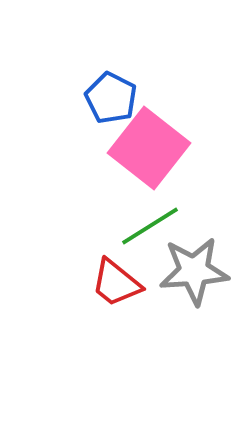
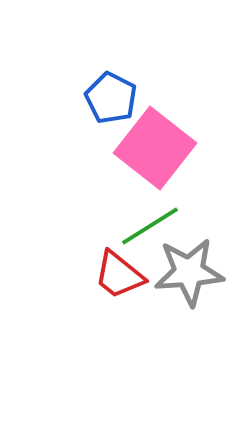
pink square: moved 6 px right
gray star: moved 5 px left, 1 px down
red trapezoid: moved 3 px right, 8 px up
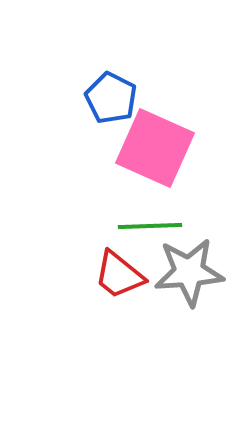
pink square: rotated 14 degrees counterclockwise
green line: rotated 30 degrees clockwise
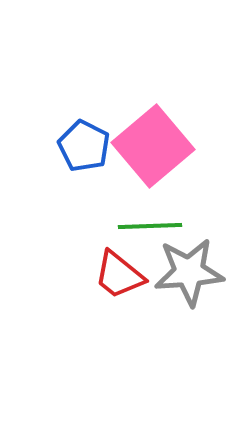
blue pentagon: moved 27 px left, 48 px down
pink square: moved 2 px left, 2 px up; rotated 26 degrees clockwise
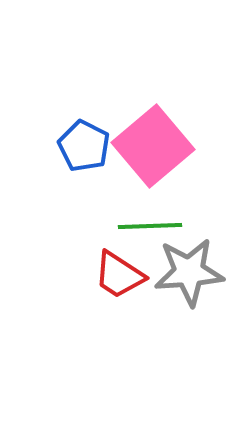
red trapezoid: rotated 6 degrees counterclockwise
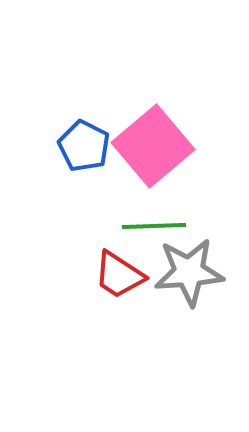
green line: moved 4 px right
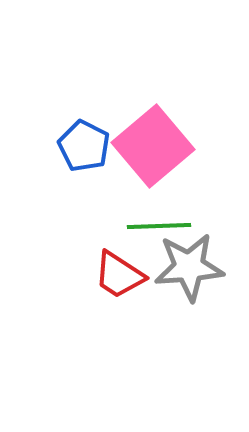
green line: moved 5 px right
gray star: moved 5 px up
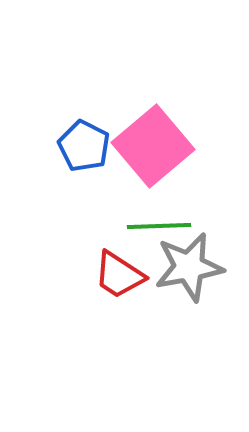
gray star: rotated 6 degrees counterclockwise
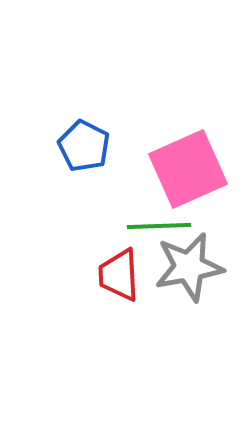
pink square: moved 35 px right, 23 px down; rotated 16 degrees clockwise
red trapezoid: rotated 54 degrees clockwise
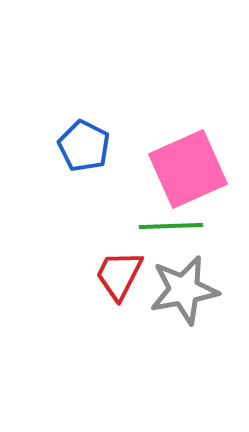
green line: moved 12 px right
gray star: moved 5 px left, 23 px down
red trapezoid: rotated 30 degrees clockwise
